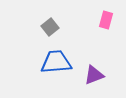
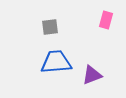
gray square: rotated 30 degrees clockwise
purple triangle: moved 2 px left
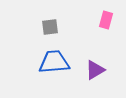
blue trapezoid: moved 2 px left
purple triangle: moved 3 px right, 5 px up; rotated 10 degrees counterclockwise
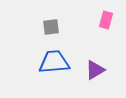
gray square: moved 1 px right
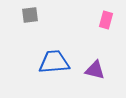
gray square: moved 21 px left, 12 px up
purple triangle: rotated 45 degrees clockwise
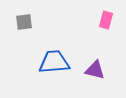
gray square: moved 6 px left, 7 px down
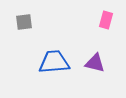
purple triangle: moved 7 px up
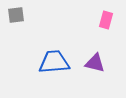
gray square: moved 8 px left, 7 px up
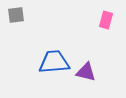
purple triangle: moved 9 px left, 9 px down
